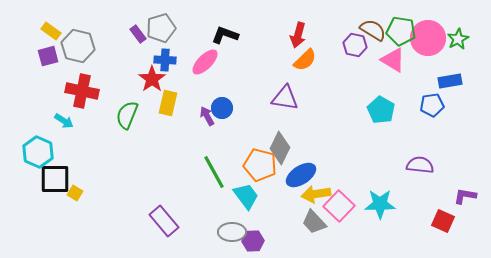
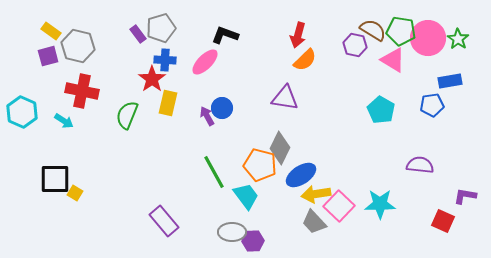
green star at (458, 39): rotated 10 degrees counterclockwise
cyan hexagon at (38, 152): moved 16 px left, 40 px up
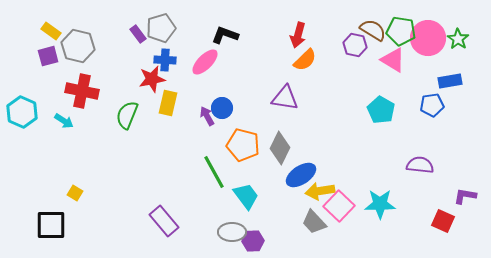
red star at (152, 79): rotated 24 degrees clockwise
orange pentagon at (260, 165): moved 17 px left, 20 px up
black square at (55, 179): moved 4 px left, 46 px down
yellow arrow at (316, 194): moved 4 px right, 3 px up
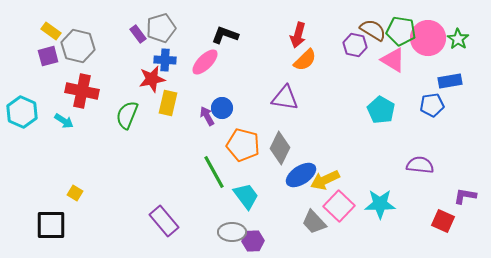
yellow arrow at (320, 191): moved 5 px right, 11 px up; rotated 16 degrees counterclockwise
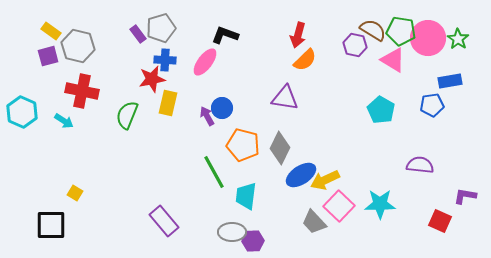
pink ellipse at (205, 62): rotated 8 degrees counterclockwise
cyan trapezoid at (246, 196): rotated 136 degrees counterclockwise
red square at (443, 221): moved 3 px left
